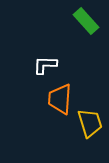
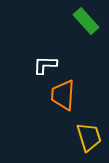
orange trapezoid: moved 3 px right, 4 px up
yellow trapezoid: moved 1 px left, 14 px down
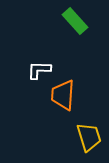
green rectangle: moved 11 px left
white L-shape: moved 6 px left, 5 px down
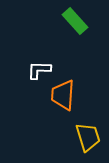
yellow trapezoid: moved 1 px left
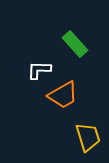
green rectangle: moved 23 px down
orange trapezoid: rotated 124 degrees counterclockwise
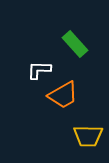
yellow trapezoid: moved 1 px up; rotated 108 degrees clockwise
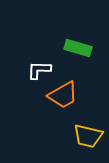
green rectangle: moved 3 px right, 4 px down; rotated 32 degrees counterclockwise
yellow trapezoid: rotated 12 degrees clockwise
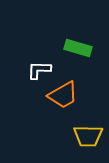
yellow trapezoid: rotated 12 degrees counterclockwise
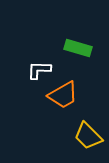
yellow trapezoid: rotated 44 degrees clockwise
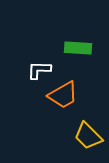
green rectangle: rotated 12 degrees counterclockwise
